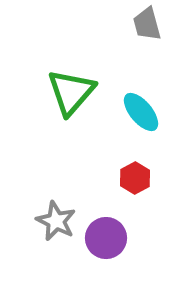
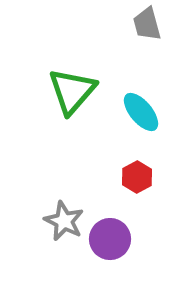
green triangle: moved 1 px right, 1 px up
red hexagon: moved 2 px right, 1 px up
gray star: moved 8 px right
purple circle: moved 4 px right, 1 px down
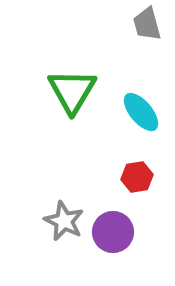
green triangle: rotated 10 degrees counterclockwise
red hexagon: rotated 20 degrees clockwise
purple circle: moved 3 px right, 7 px up
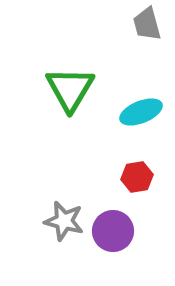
green triangle: moved 2 px left, 2 px up
cyan ellipse: rotated 72 degrees counterclockwise
gray star: rotated 12 degrees counterclockwise
purple circle: moved 1 px up
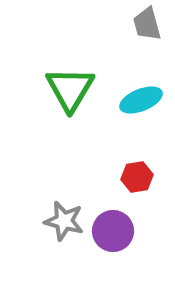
cyan ellipse: moved 12 px up
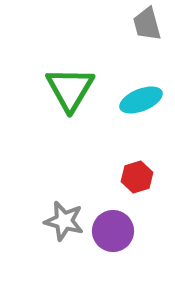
red hexagon: rotated 8 degrees counterclockwise
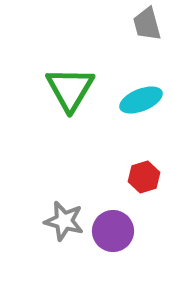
red hexagon: moved 7 px right
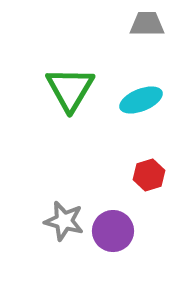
gray trapezoid: rotated 105 degrees clockwise
red hexagon: moved 5 px right, 2 px up
